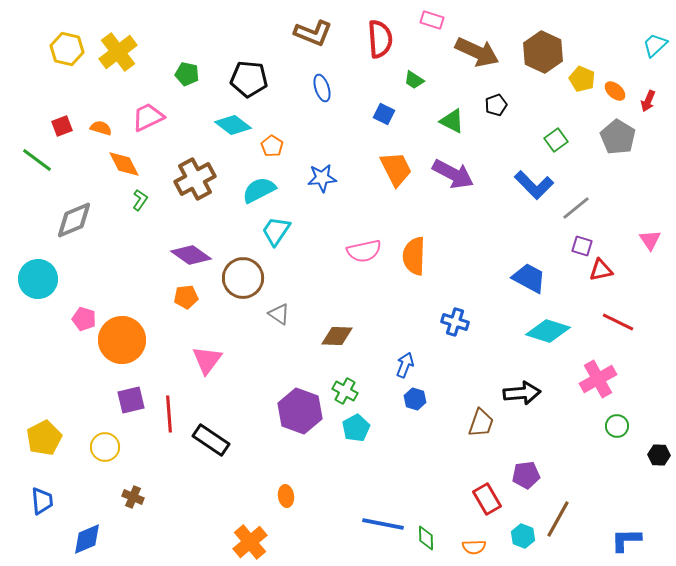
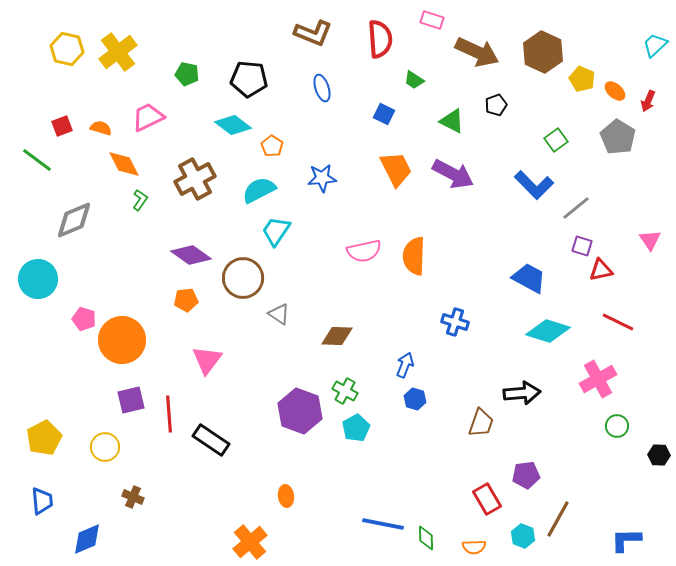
orange pentagon at (186, 297): moved 3 px down
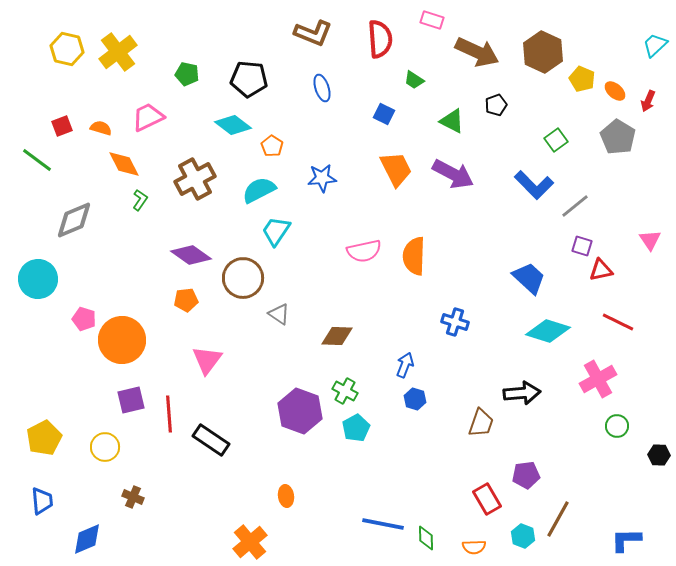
gray line at (576, 208): moved 1 px left, 2 px up
blue trapezoid at (529, 278): rotated 15 degrees clockwise
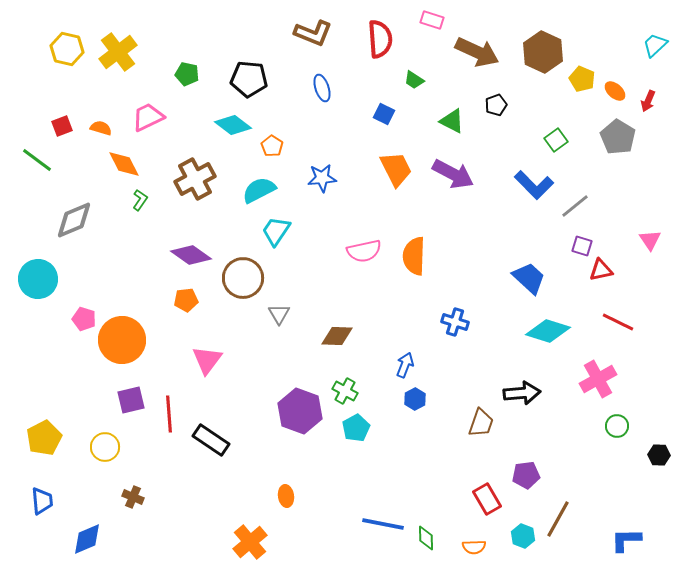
gray triangle at (279, 314): rotated 25 degrees clockwise
blue hexagon at (415, 399): rotated 15 degrees clockwise
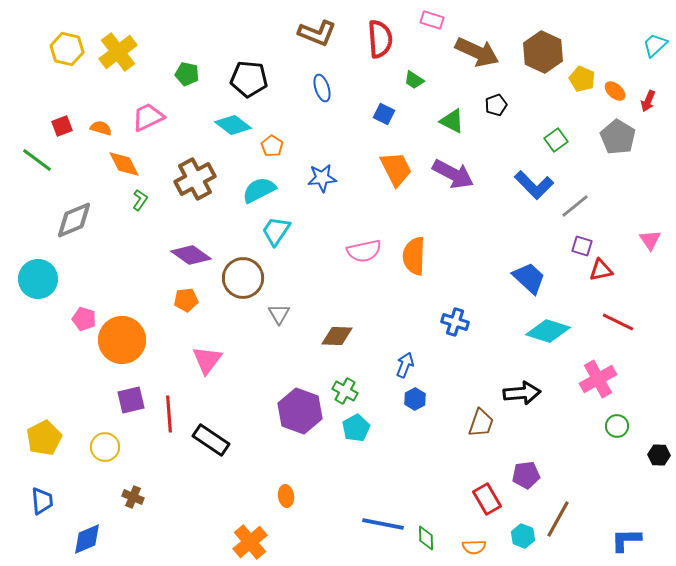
brown L-shape at (313, 33): moved 4 px right
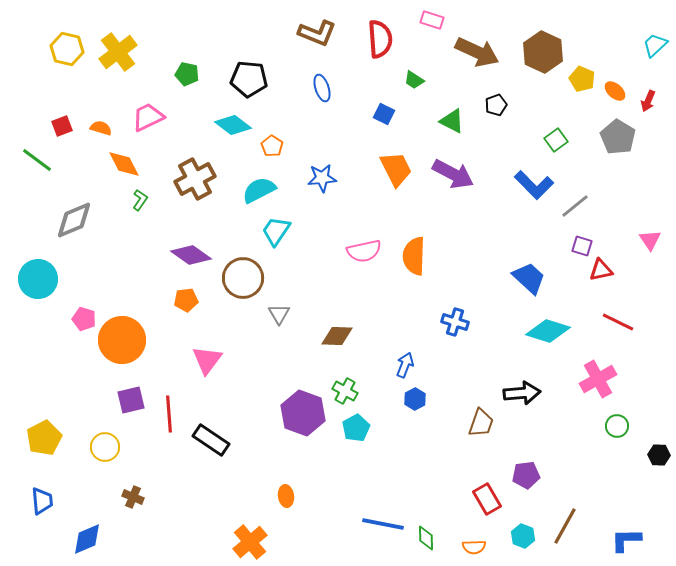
purple hexagon at (300, 411): moved 3 px right, 2 px down
brown line at (558, 519): moved 7 px right, 7 px down
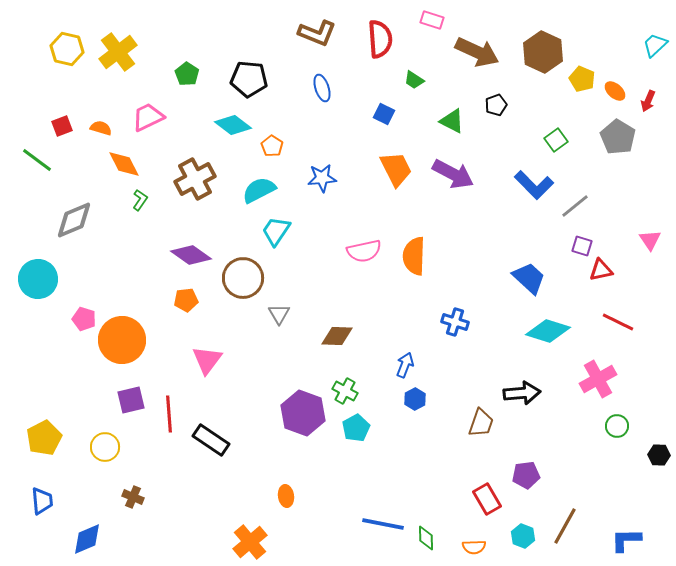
green pentagon at (187, 74): rotated 20 degrees clockwise
